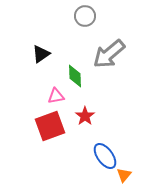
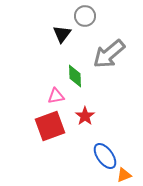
black triangle: moved 21 px right, 20 px up; rotated 18 degrees counterclockwise
orange triangle: rotated 28 degrees clockwise
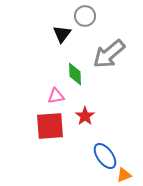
green diamond: moved 2 px up
red square: rotated 16 degrees clockwise
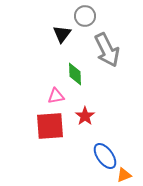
gray arrow: moved 2 px left, 4 px up; rotated 76 degrees counterclockwise
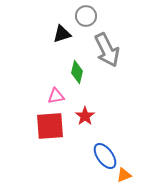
gray circle: moved 1 px right
black triangle: rotated 36 degrees clockwise
green diamond: moved 2 px right, 2 px up; rotated 15 degrees clockwise
